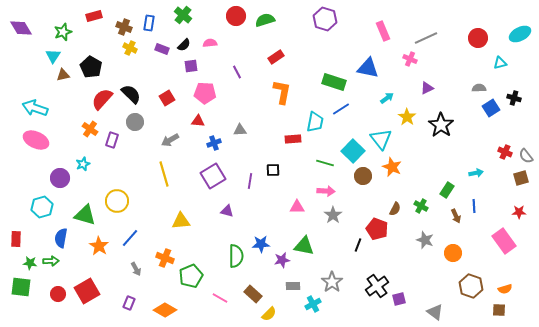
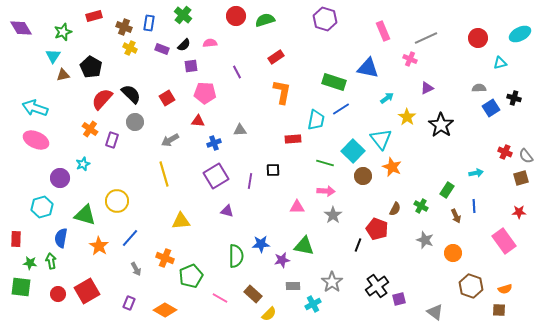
cyan trapezoid at (315, 122): moved 1 px right, 2 px up
purple square at (213, 176): moved 3 px right
green arrow at (51, 261): rotated 98 degrees counterclockwise
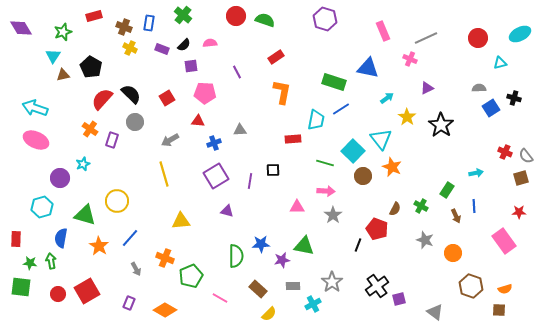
green semicircle at (265, 20): rotated 36 degrees clockwise
brown rectangle at (253, 294): moved 5 px right, 5 px up
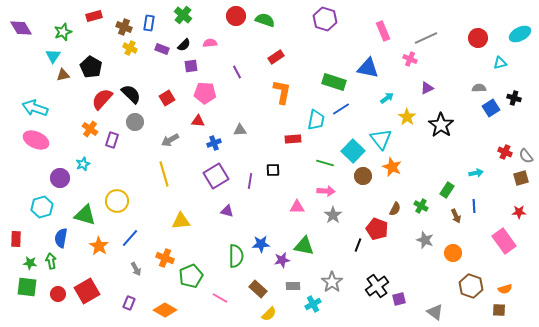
green square at (21, 287): moved 6 px right
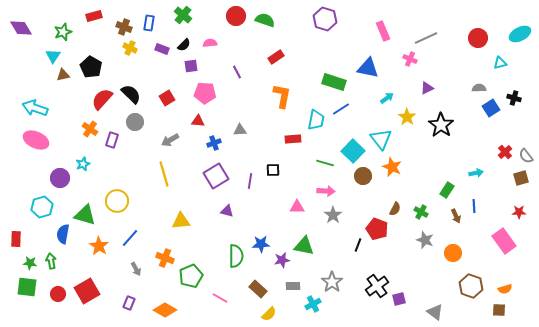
orange L-shape at (282, 92): moved 4 px down
red cross at (505, 152): rotated 24 degrees clockwise
green cross at (421, 206): moved 6 px down
blue semicircle at (61, 238): moved 2 px right, 4 px up
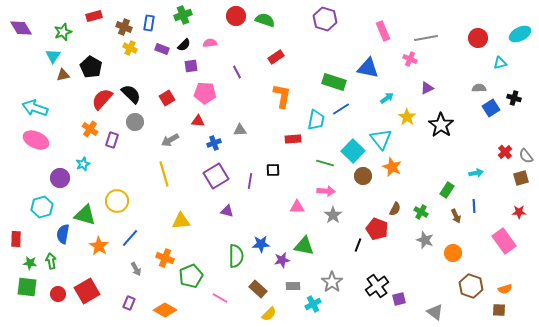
green cross at (183, 15): rotated 30 degrees clockwise
gray line at (426, 38): rotated 15 degrees clockwise
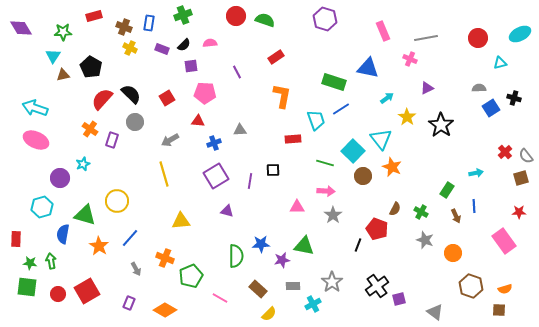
green star at (63, 32): rotated 18 degrees clockwise
cyan trapezoid at (316, 120): rotated 30 degrees counterclockwise
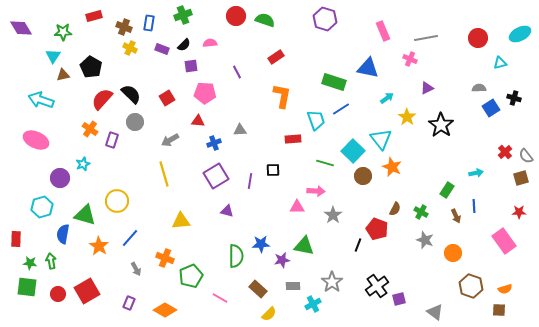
cyan arrow at (35, 108): moved 6 px right, 8 px up
pink arrow at (326, 191): moved 10 px left
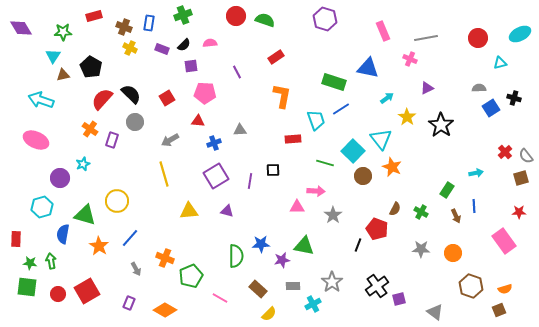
yellow triangle at (181, 221): moved 8 px right, 10 px up
gray star at (425, 240): moved 4 px left, 9 px down; rotated 18 degrees counterclockwise
brown square at (499, 310): rotated 24 degrees counterclockwise
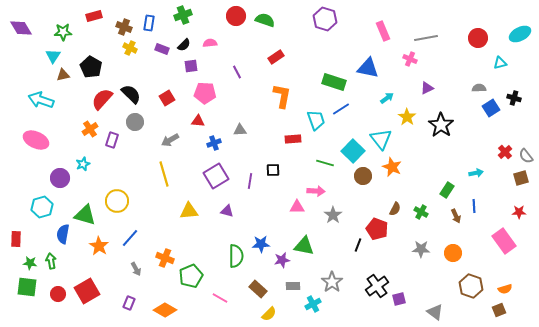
orange cross at (90, 129): rotated 21 degrees clockwise
